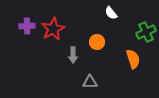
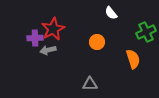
purple cross: moved 8 px right, 12 px down
gray arrow: moved 25 px left, 5 px up; rotated 77 degrees clockwise
gray triangle: moved 2 px down
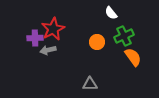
green cross: moved 22 px left, 4 px down
orange semicircle: moved 2 px up; rotated 18 degrees counterclockwise
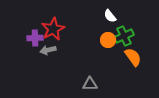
white semicircle: moved 1 px left, 3 px down
orange circle: moved 11 px right, 2 px up
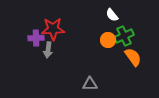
white semicircle: moved 2 px right, 1 px up
red star: rotated 25 degrees clockwise
purple cross: moved 1 px right
gray arrow: rotated 70 degrees counterclockwise
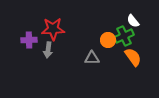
white semicircle: moved 21 px right, 6 px down
purple cross: moved 7 px left, 2 px down
gray triangle: moved 2 px right, 26 px up
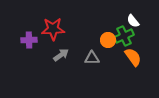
gray arrow: moved 13 px right, 5 px down; rotated 133 degrees counterclockwise
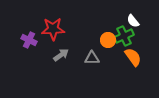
purple cross: rotated 28 degrees clockwise
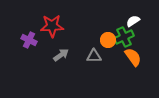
white semicircle: rotated 96 degrees clockwise
red star: moved 1 px left, 3 px up
green cross: moved 1 px down
gray triangle: moved 2 px right, 2 px up
